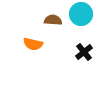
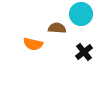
brown semicircle: moved 4 px right, 8 px down
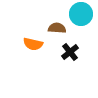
black cross: moved 14 px left
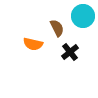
cyan circle: moved 2 px right, 2 px down
brown semicircle: rotated 60 degrees clockwise
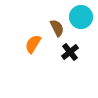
cyan circle: moved 2 px left, 1 px down
orange semicircle: rotated 108 degrees clockwise
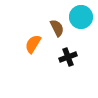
black cross: moved 2 px left, 5 px down; rotated 18 degrees clockwise
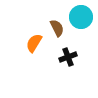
orange semicircle: moved 1 px right, 1 px up
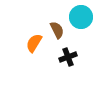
brown semicircle: moved 2 px down
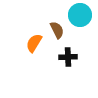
cyan circle: moved 1 px left, 2 px up
black cross: rotated 18 degrees clockwise
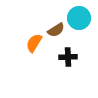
cyan circle: moved 1 px left, 3 px down
brown semicircle: moved 1 px left; rotated 84 degrees clockwise
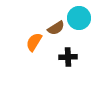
brown semicircle: moved 2 px up
orange semicircle: moved 1 px up
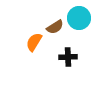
brown semicircle: moved 1 px left, 1 px up
